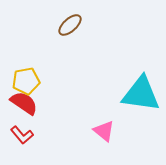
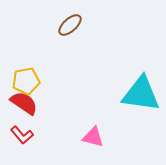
pink triangle: moved 11 px left, 6 px down; rotated 25 degrees counterclockwise
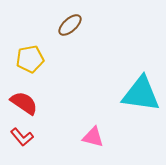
yellow pentagon: moved 4 px right, 22 px up
red L-shape: moved 2 px down
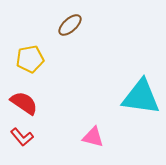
cyan triangle: moved 3 px down
